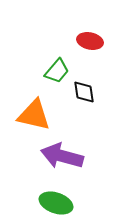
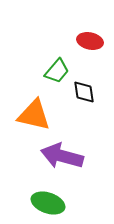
green ellipse: moved 8 px left
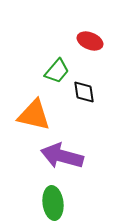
red ellipse: rotated 10 degrees clockwise
green ellipse: moved 5 px right; rotated 64 degrees clockwise
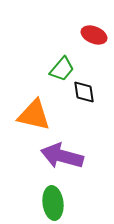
red ellipse: moved 4 px right, 6 px up
green trapezoid: moved 5 px right, 2 px up
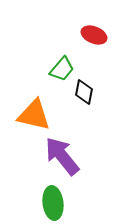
black diamond: rotated 20 degrees clockwise
purple arrow: rotated 36 degrees clockwise
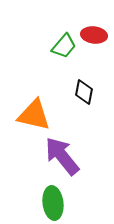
red ellipse: rotated 15 degrees counterclockwise
green trapezoid: moved 2 px right, 23 px up
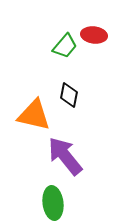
green trapezoid: moved 1 px right
black diamond: moved 15 px left, 3 px down
purple arrow: moved 3 px right
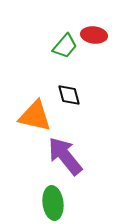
black diamond: rotated 25 degrees counterclockwise
orange triangle: moved 1 px right, 1 px down
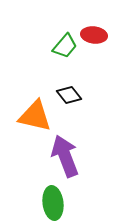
black diamond: rotated 25 degrees counterclockwise
purple arrow: rotated 18 degrees clockwise
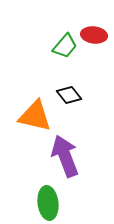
green ellipse: moved 5 px left
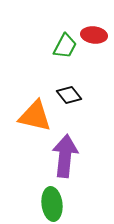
green trapezoid: rotated 12 degrees counterclockwise
purple arrow: rotated 27 degrees clockwise
green ellipse: moved 4 px right, 1 px down
